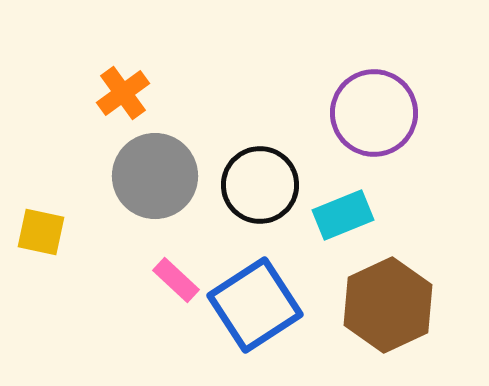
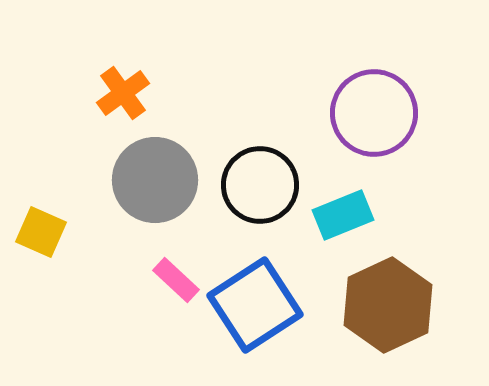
gray circle: moved 4 px down
yellow square: rotated 12 degrees clockwise
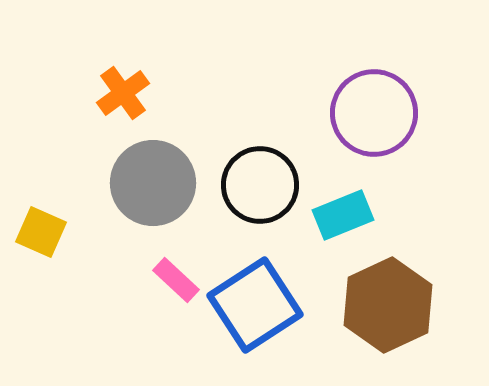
gray circle: moved 2 px left, 3 px down
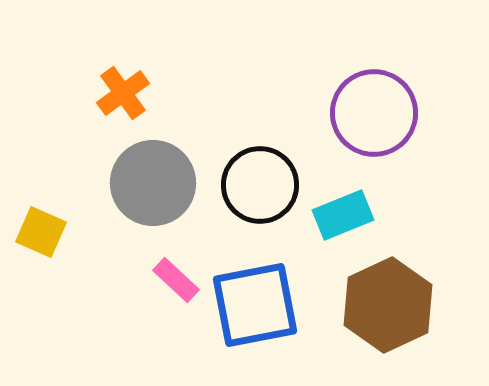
blue square: rotated 22 degrees clockwise
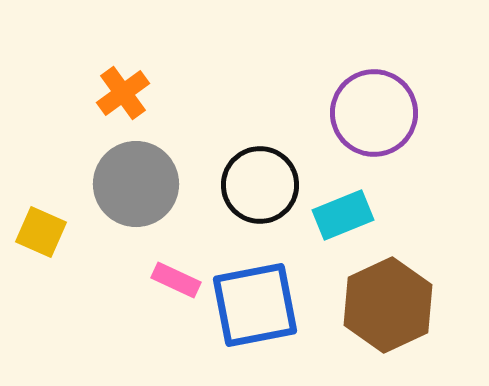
gray circle: moved 17 px left, 1 px down
pink rectangle: rotated 18 degrees counterclockwise
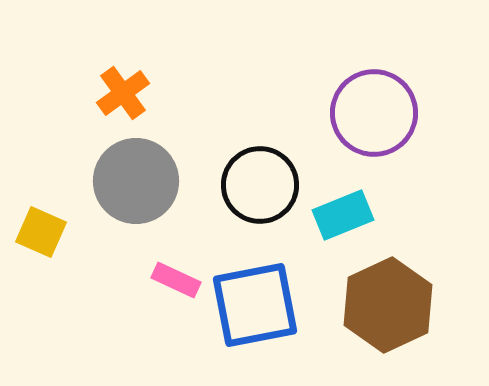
gray circle: moved 3 px up
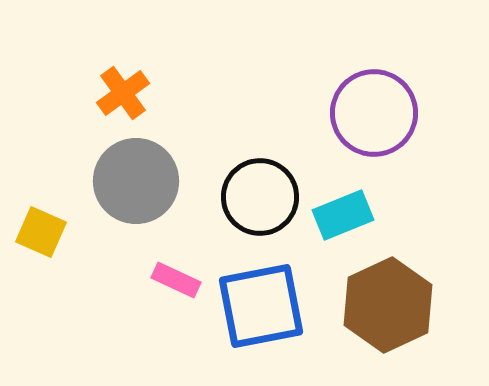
black circle: moved 12 px down
blue square: moved 6 px right, 1 px down
